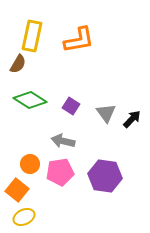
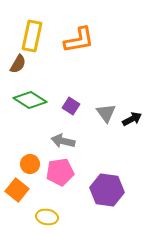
black arrow: rotated 18 degrees clockwise
purple hexagon: moved 2 px right, 14 px down
yellow ellipse: moved 23 px right; rotated 35 degrees clockwise
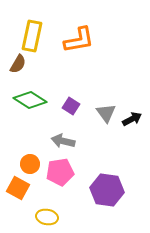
orange square: moved 1 px right, 2 px up; rotated 10 degrees counterclockwise
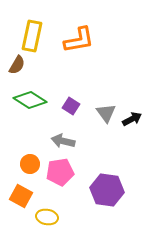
brown semicircle: moved 1 px left, 1 px down
orange square: moved 3 px right, 8 px down
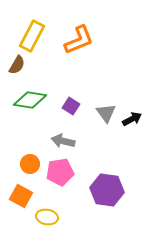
yellow rectangle: rotated 16 degrees clockwise
orange L-shape: rotated 12 degrees counterclockwise
green diamond: rotated 24 degrees counterclockwise
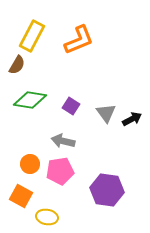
pink pentagon: moved 1 px up
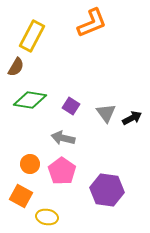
orange L-shape: moved 13 px right, 17 px up
brown semicircle: moved 1 px left, 2 px down
black arrow: moved 1 px up
gray arrow: moved 3 px up
pink pentagon: moved 2 px right; rotated 28 degrees counterclockwise
